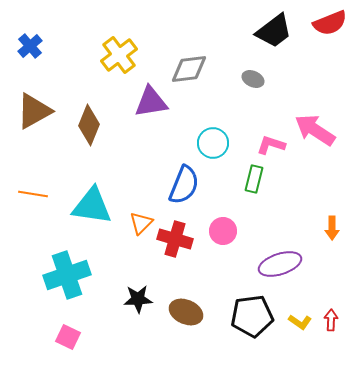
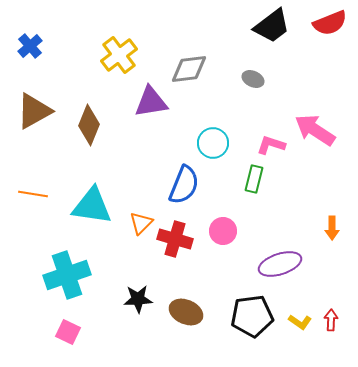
black trapezoid: moved 2 px left, 5 px up
pink square: moved 5 px up
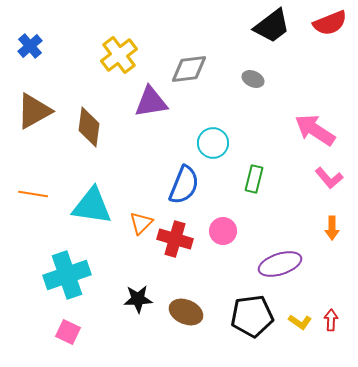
brown diamond: moved 2 px down; rotated 15 degrees counterclockwise
pink L-shape: moved 58 px right, 33 px down; rotated 148 degrees counterclockwise
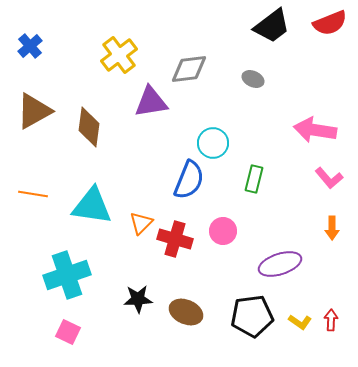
pink arrow: rotated 24 degrees counterclockwise
blue semicircle: moved 5 px right, 5 px up
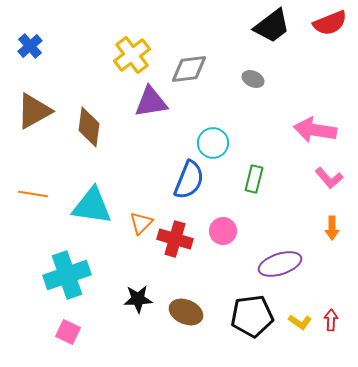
yellow cross: moved 13 px right
